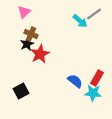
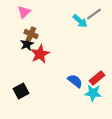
red rectangle: rotated 21 degrees clockwise
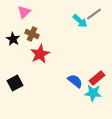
brown cross: moved 1 px right
black star: moved 14 px left, 5 px up; rotated 16 degrees counterclockwise
black square: moved 6 px left, 8 px up
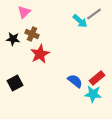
black star: rotated 24 degrees counterclockwise
cyan star: moved 1 px down
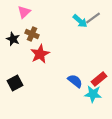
gray line: moved 1 px left, 4 px down
black star: rotated 16 degrees clockwise
red rectangle: moved 2 px right, 1 px down
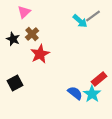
gray line: moved 2 px up
brown cross: rotated 24 degrees clockwise
blue semicircle: moved 12 px down
cyan star: moved 1 px left; rotated 30 degrees clockwise
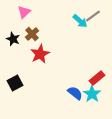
red rectangle: moved 2 px left, 1 px up
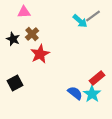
pink triangle: rotated 40 degrees clockwise
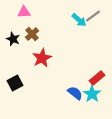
cyan arrow: moved 1 px left, 1 px up
red star: moved 2 px right, 4 px down
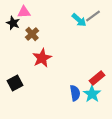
black star: moved 16 px up
blue semicircle: rotated 42 degrees clockwise
